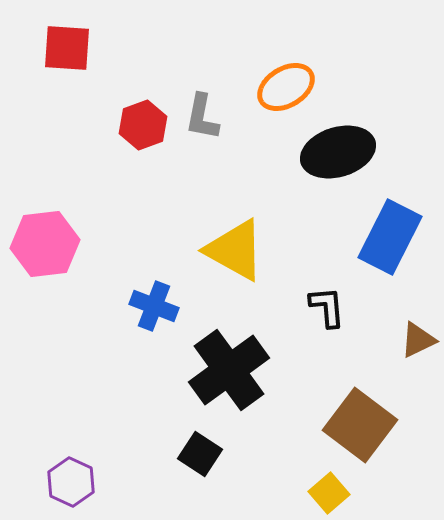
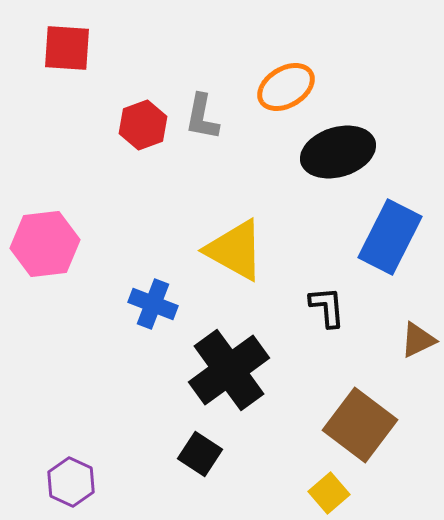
blue cross: moved 1 px left, 2 px up
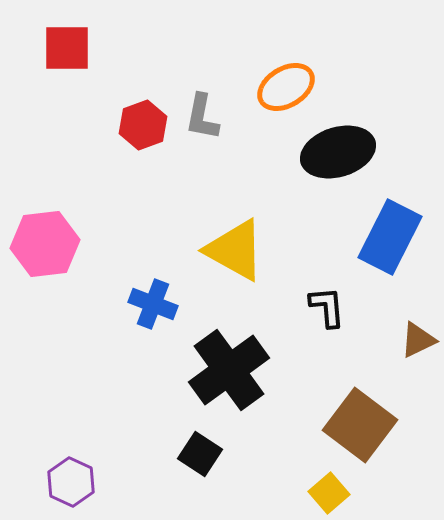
red square: rotated 4 degrees counterclockwise
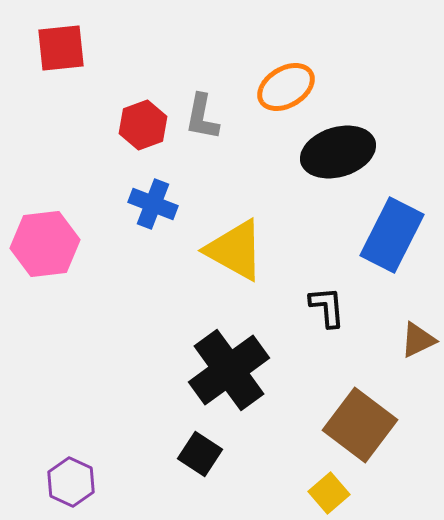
red square: moved 6 px left; rotated 6 degrees counterclockwise
blue rectangle: moved 2 px right, 2 px up
blue cross: moved 100 px up
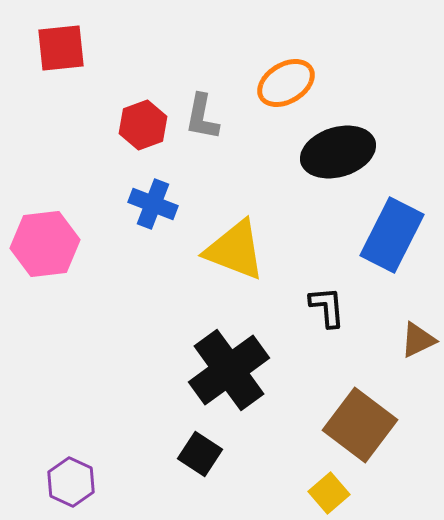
orange ellipse: moved 4 px up
yellow triangle: rotated 8 degrees counterclockwise
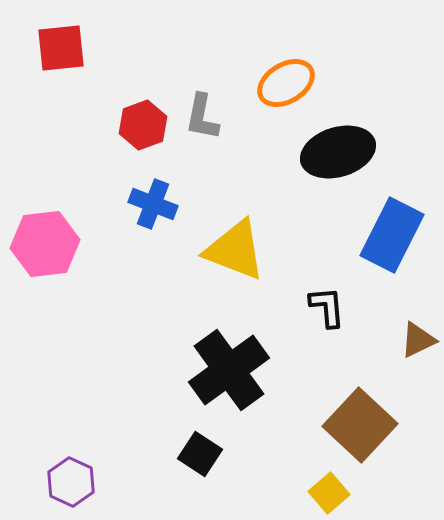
brown square: rotated 6 degrees clockwise
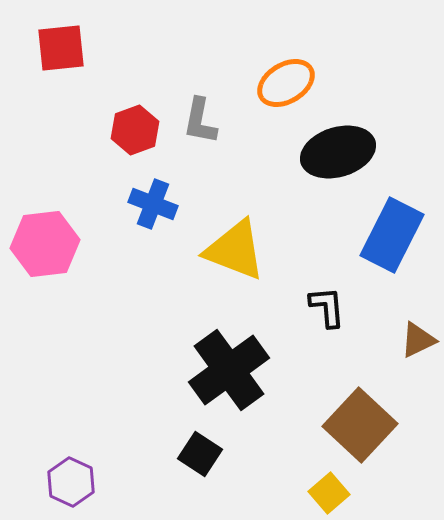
gray L-shape: moved 2 px left, 4 px down
red hexagon: moved 8 px left, 5 px down
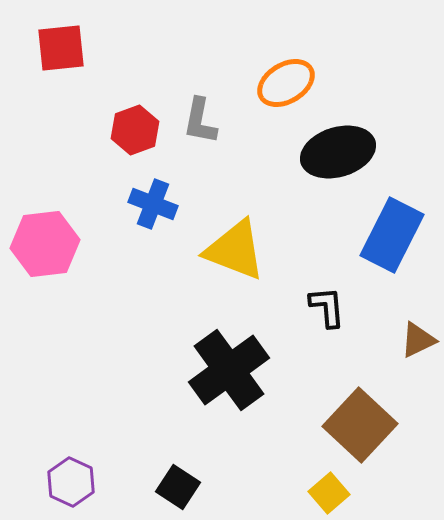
black square: moved 22 px left, 33 px down
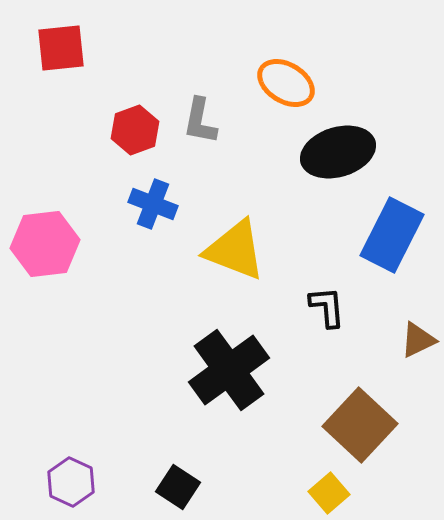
orange ellipse: rotated 62 degrees clockwise
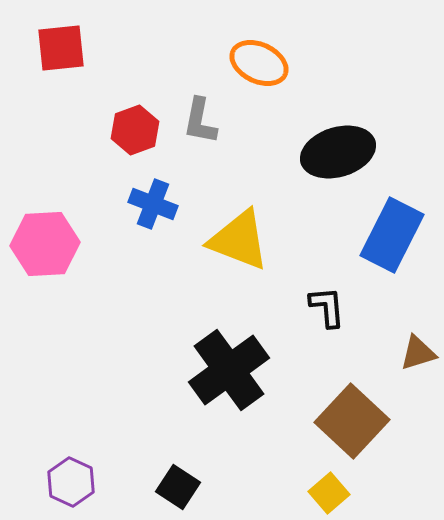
orange ellipse: moved 27 px left, 20 px up; rotated 6 degrees counterclockwise
pink hexagon: rotated 4 degrees clockwise
yellow triangle: moved 4 px right, 10 px up
brown triangle: moved 13 px down; rotated 9 degrees clockwise
brown square: moved 8 px left, 4 px up
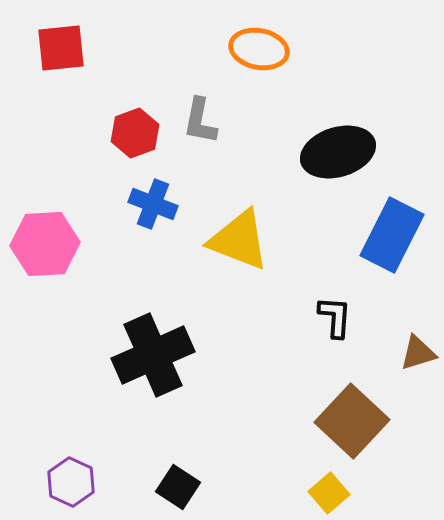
orange ellipse: moved 14 px up; rotated 14 degrees counterclockwise
red hexagon: moved 3 px down
black L-shape: moved 8 px right, 10 px down; rotated 9 degrees clockwise
black cross: moved 76 px left, 15 px up; rotated 12 degrees clockwise
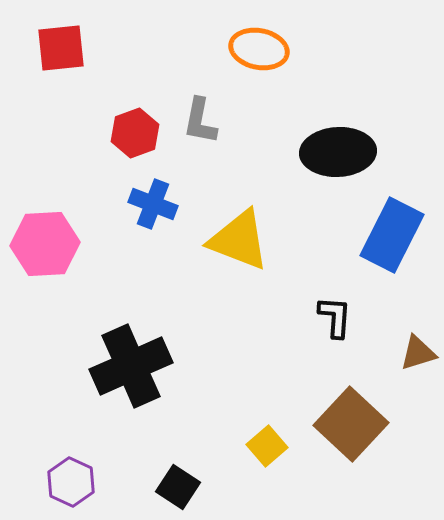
black ellipse: rotated 14 degrees clockwise
black cross: moved 22 px left, 11 px down
brown square: moved 1 px left, 3 px down
yellow square: moved 62 px left, 47 px up
